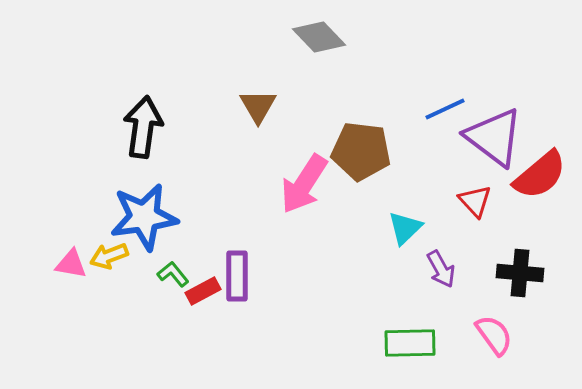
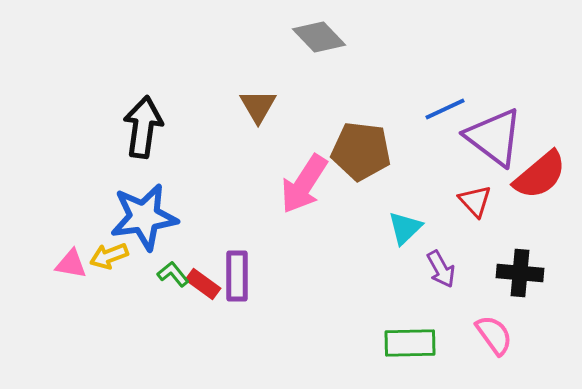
red rectangle: moved 7 px up; rotated 64 degrees clockwise
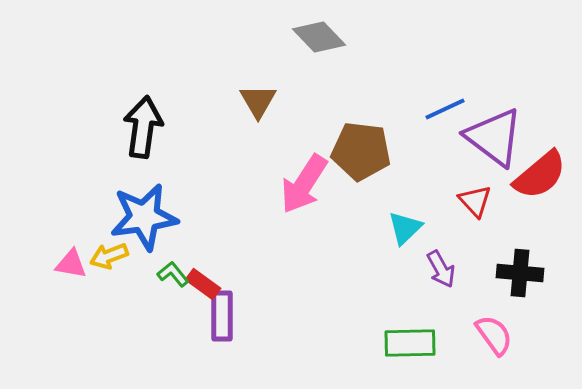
brown triangle: moved 5 px up
purple rectangle: moved 15 px left, 40 px down
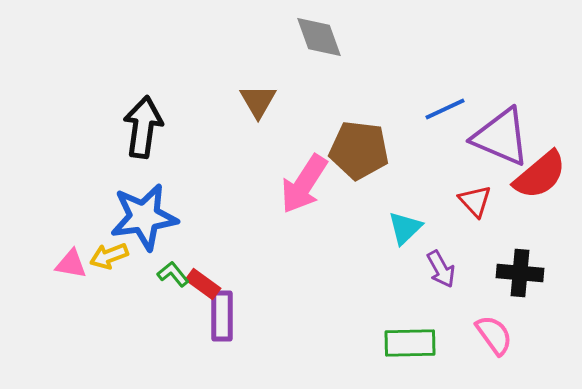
gray diamond: rotated 24 degrees clockwise
purple triangle: moved 7 px right; rotated 14 degrees counterclockwise
brown pentagon: moved 2 px left, 1 px up
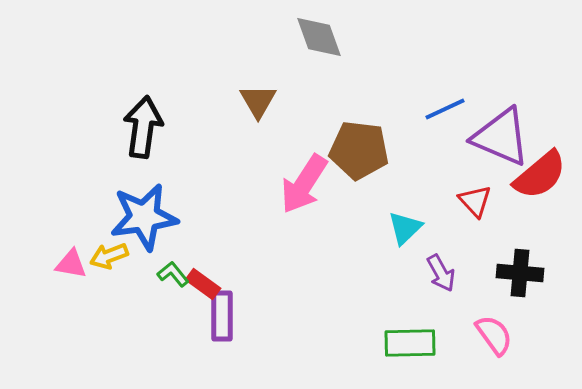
purple arrow: moved 4 px down
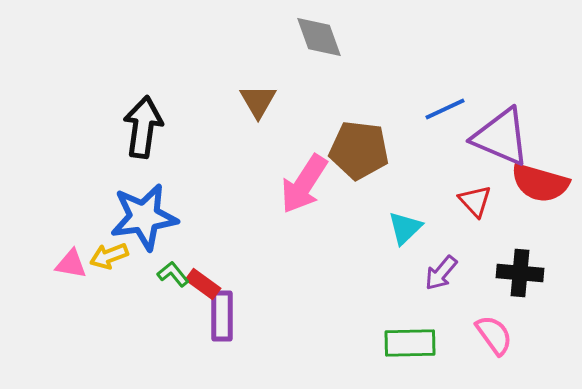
red semicircle: moved 8 px down; rotated 56 degrees clockwise
purple arrow: rotated 69 degrees clockwise
